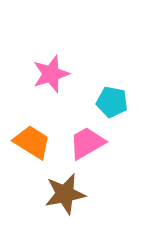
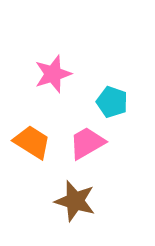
pink star: moved 2 px right
cyan pentagon: rotated 8 degrees clockwise
brown star: moved 10 px right, 7 px down; rotated 27 degrees clockwise
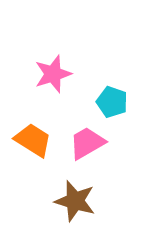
orange trapezoid: moved 1 px right, 2 px up
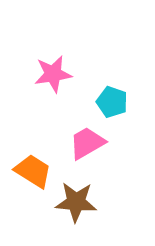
pink star: rotated 9 degrees clockwise
orange trapezoid: moved 31 px down
brown star: moved 1 px right, 1 px down; rotated 12 degrees counterclockwise
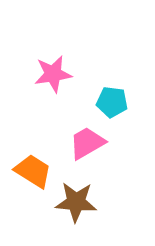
cyan pentagon: rotated 12 degrees counterclockwise
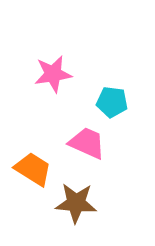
pink trapezoid: rotated 54 degrees clockwise
orange trapezoid: moved 2 px up
brown star: moved 1 px down
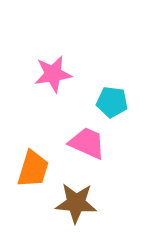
orange trapezoid: rotated 75 degrees clockwise
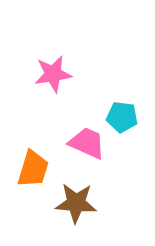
cyan pentagon: moved 10 px right, 15 px down
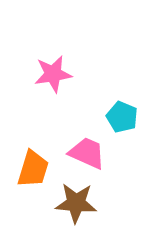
cyan pentagon: rotated 16 degrees clockwise
pink trapezoid: moved 10 px down
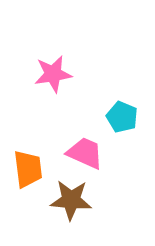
pink trapezoid: moved 2 px left
orange trapezoid: moved 5 px left; rotated 24 degrees counterclockwise
brown star: moved 5 px left, 3 px up
